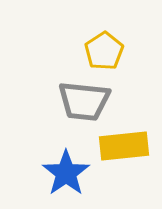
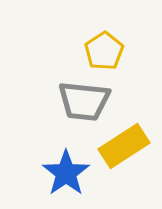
yellow rectangle: rotated 27 degrees counterclockwise
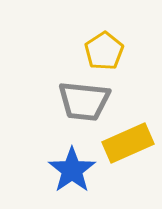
yellow rectangle: moved 4 px right, 3 px up; rotated 9 degrees clockwise
blue star: moved 6 px right, 3 px up
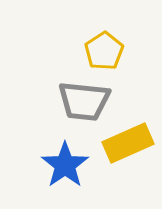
blue star: moved 7 px left, 5 px up
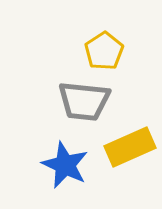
yellow rectangle: moved 2 px right, 4 px down
blue star: rotated 12 degrees counterclockwise
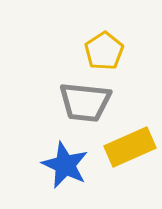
gray trapezoid: moved 1 px right, 1 px down
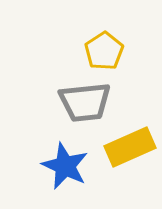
gray trapezoid: rotated 12 degrees counterclockwise
blue star: moved 1 px down
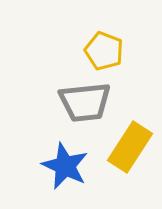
yellow pentagon: rotated 18 degrees counterclockwise
yellow rectangle: rotated 33 degrees counterclockwise
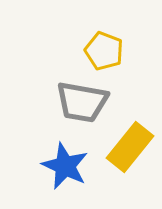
gray trapezoid: moved 3 px left; rotated 16 degrees clockwise
yellow rectangle: rotated 6 degrees clockwise
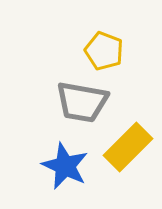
yellow rectangle: moved 2 px left; rotated 6 degrees clockwise
